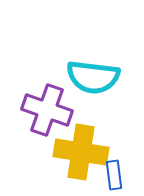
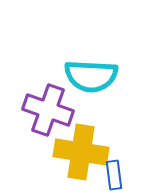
cyan semicircle: moved 2 px left, 1 px up; rotated 4 degrees counterclockwise
purple cross: moved 1 px right
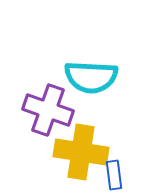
cyan semicircle: moved 1 px down
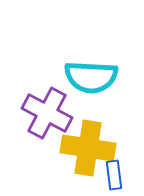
purple cross: moved 1 px left, 3 px down; rotated 9 degrees clockwise
yellow cross: moved 7 px right, 4 px up
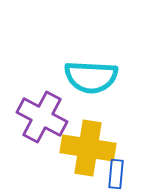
purple cross: moved 5 px left, 4 px down
blue rectangle: moved 2 px right, 1 px up; rotated 12 degrees clockwise
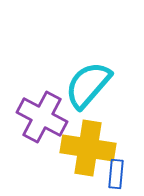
cyan semicircle: moved 3 px left, 8 px down; rotated 128 degrees clockwise
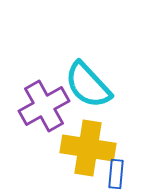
cyan semicircle: rotated 84 degrees counterclockwise
purple cross: moved 2 px right, 11 px up; rotated 33 degrees clockwise
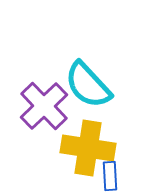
purple cross: rotated 15 degrees counterclockwise
blue rectangle: moved 6 px left, 2 px down; rotated 8 degrees counterclockwise
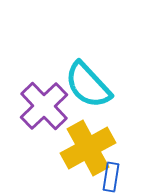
yellow cross: rotated 38 degrees counterclockwise
blue rectangle: moved 1 px right, 1 px down; rotated 12 degrees clockwise
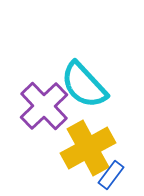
cyan semicircle: moved 4 px left
blue rectangle: moved 2 px up; rotated 28 degrees clockwise
